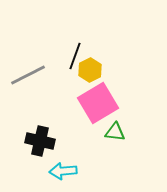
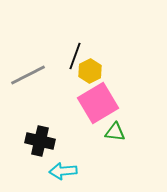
yellow hexagon: moved 1 px down
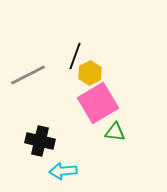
yellow hexagon: moved 2 px down
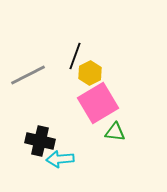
cyan arrow: moved 3 px left, 12 px up
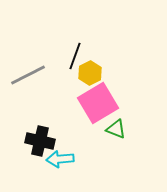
green triangle: moved 1 px right, 3 px up; rotated 15 degrees clockwise
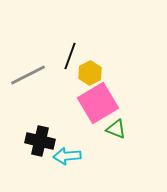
black line: moved 5 px left
cyan arrow: moved 7 px right, 3 px up
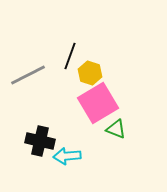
yellow hexagon: rotated 15 degrees counterclockwise
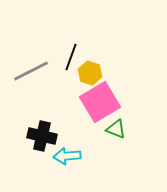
black line: moved 1 px right, 1 px down
gray line: moved 3 px right, 4 px up
pink square: moved 2 px right, 1 px up
black cross: moved 2 px right, 5 px up
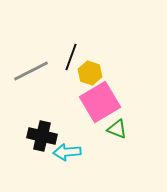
green triangle: moved 1 px right
cyan arrow: moved 4 px up
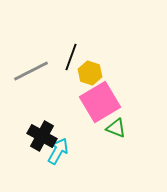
green triangle: moved 1 px left, 1 px up
black cross: rotated 16 degrees clockwise
cyan arrow: moved 9 px left, 1 px up; rotated 124 degrees clockwise
